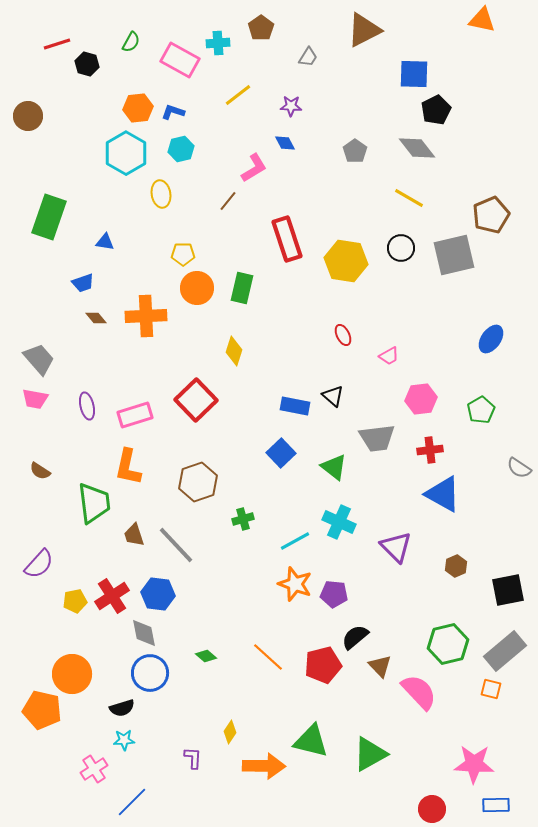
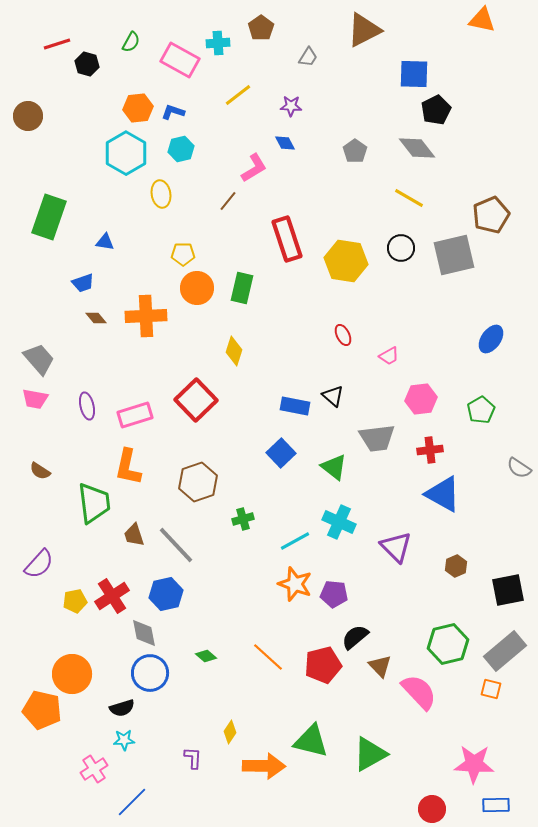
blue hexagon at (158, 594): moved 8 px right; rotated 20 degrees counterclockwise
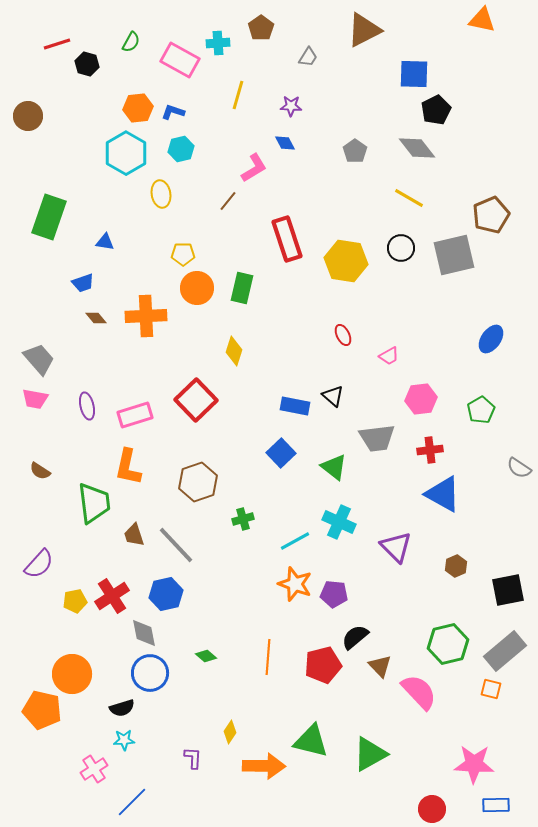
yellow line at (238, 95): rotated 36 degrees counterclockwise
orange line at (268, 657): rotated 52 degrees clockwise
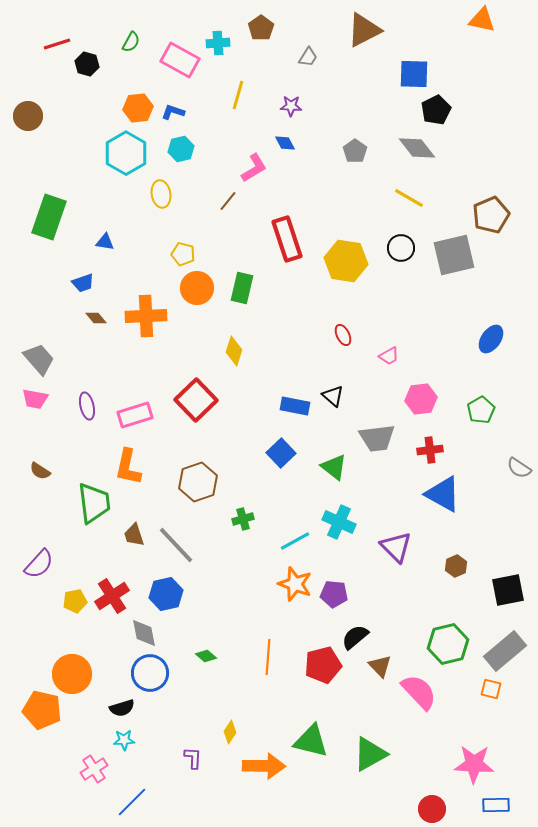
yellow pentagon at (183, 254): rotated 15 degrees clockwise
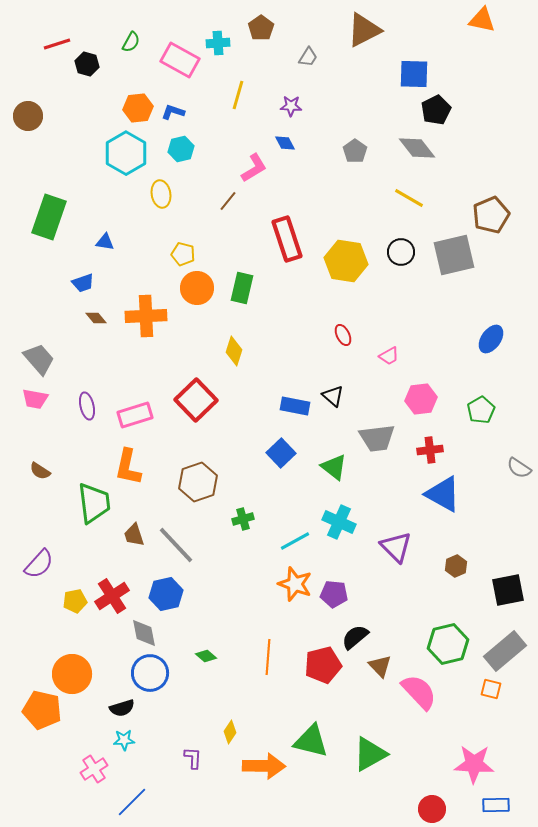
black circle at (401, 248): moved 4 px down
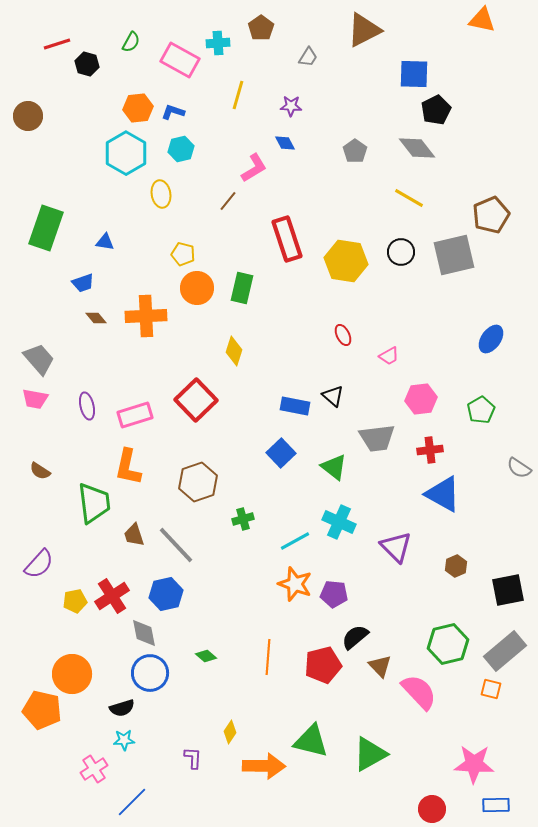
green rectangle at (49, 217): moved 3 px left, 11 px down
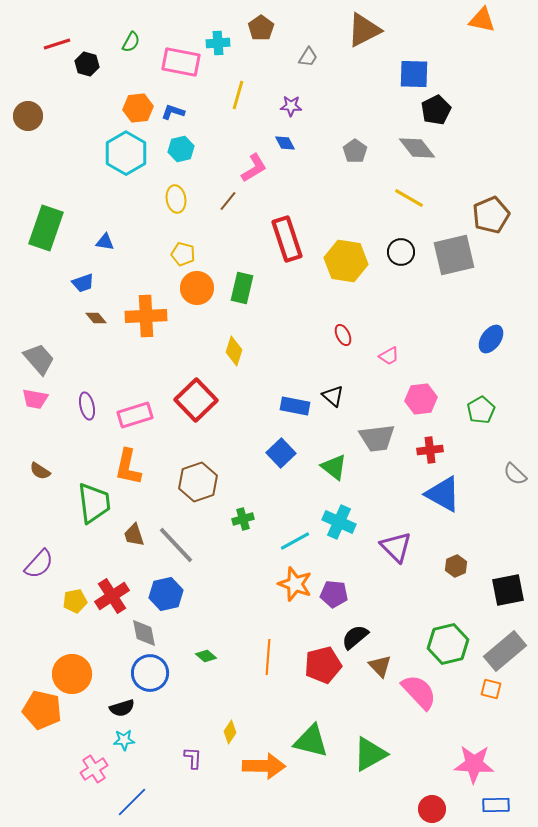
pink rectangle at (180, 60): moved 1 px right, 2 px down; rotated 18 degrees counterclockwise
yellow ellipse at (161, 194): moved 15 px right, 5 px down
gray semicircle at (519, 468): moved 4 px left, 6 px down; rotated 10 degrees clockwise
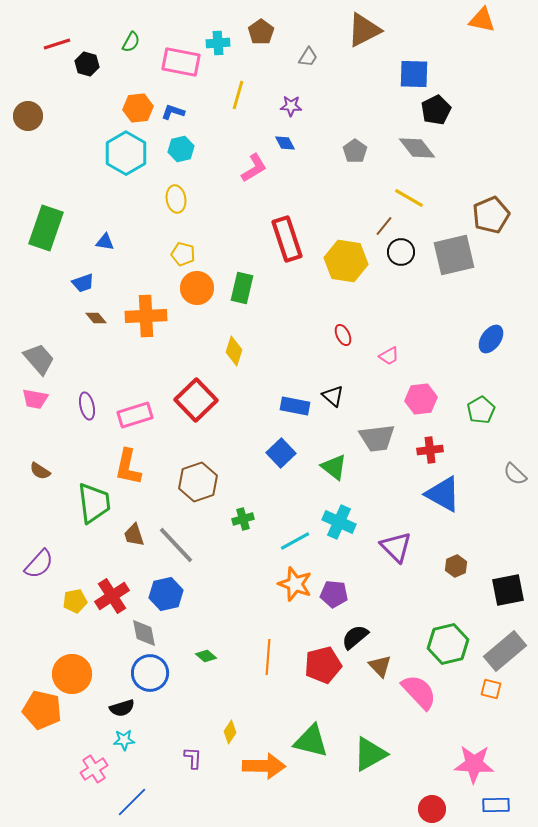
brown pentagon at (261, 28): moved 4 px down
brown line at (228, 201): moved 156 px right, 25 px down
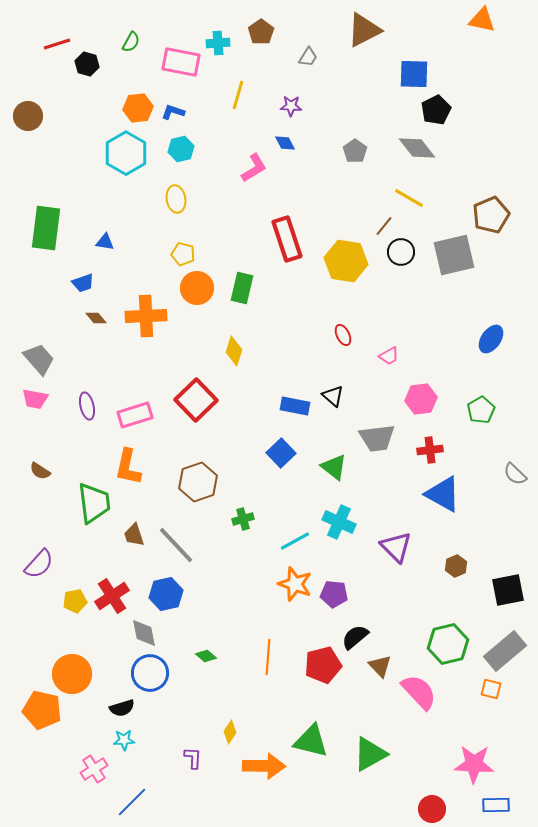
green rectangle at (46, 228): rotated 12 degrees counterclockwise
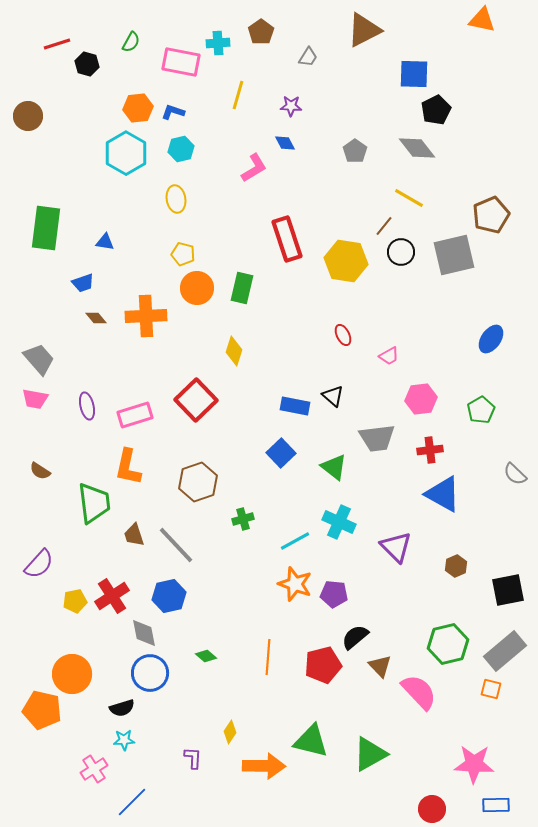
blue hexagon at (166, 594): moved 3 px right, 2 px down
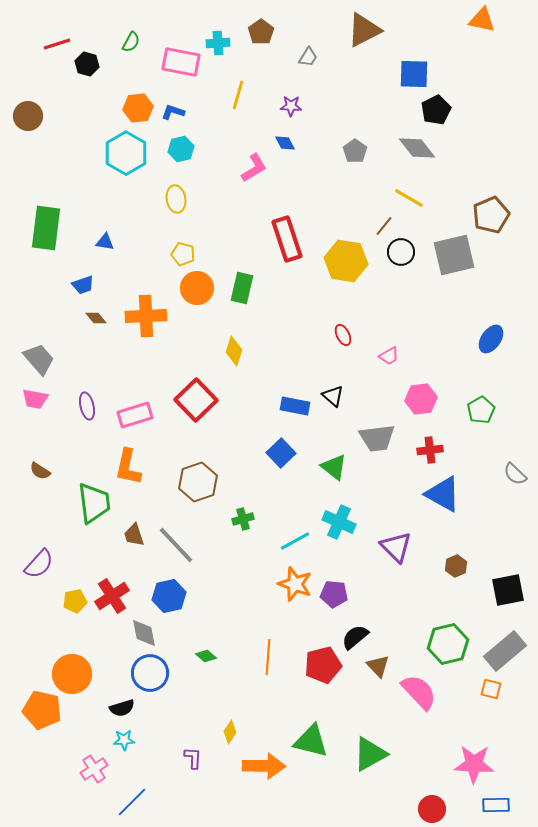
blue trapezoid at (83, 283): moved 2 px down
brown triangle at (380, 666): moved 2 px left
